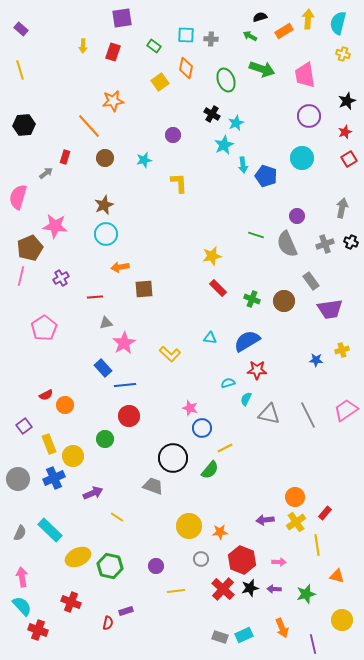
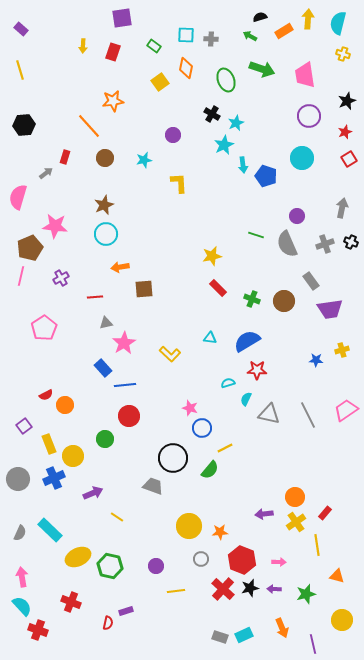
purple arrow at (265, 520): moved 1 px left, 6 px up
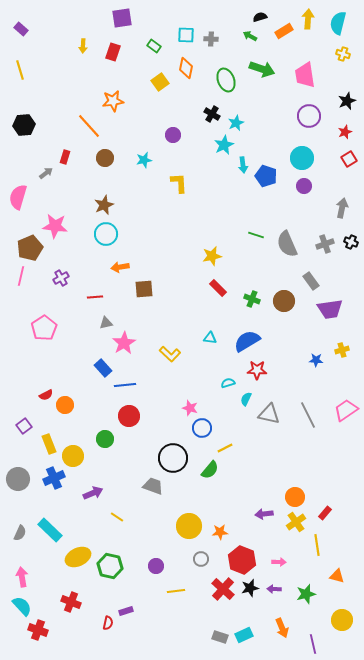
purple circle at (297, 216): moved 7 px right, 30 px up
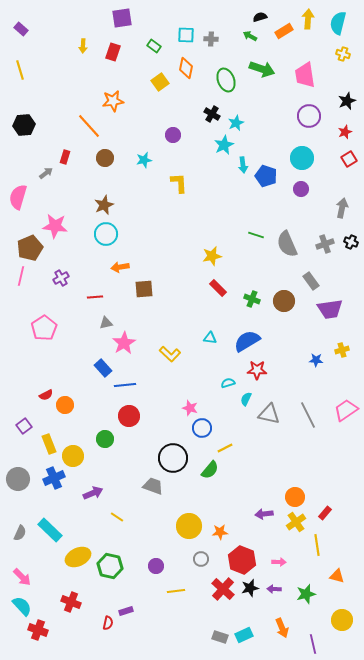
purple circle at (304, 186): moved 3 px left, 3 px down
pink arrow at (22, 577): rotated 144 degrees clockwise
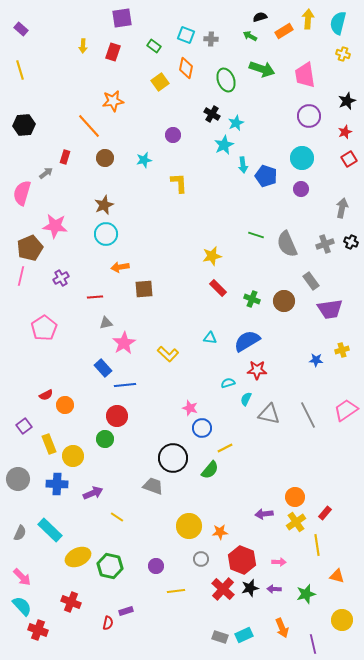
cyan square at (186, 35): rotated 18 degrees clockwise
pink semicircle at (18, 197): moved 4 px right, 4 px up
yellow L-shape at (170, 354): moved 2 px left
red circle at (129, 416): moved 12 px left
blue cross at (54, 478): moved 3 px right, 6 px down; rotated 25 degrees clockwise
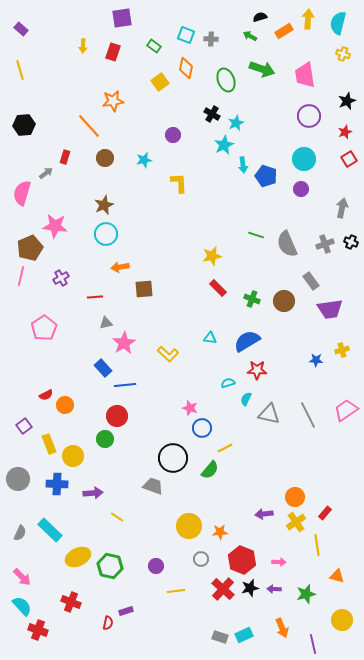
cyan circle at (302, 158): moved 2 px right, 1 px down
purple arrow at (93, 493): rotated 18 degrees clockwise
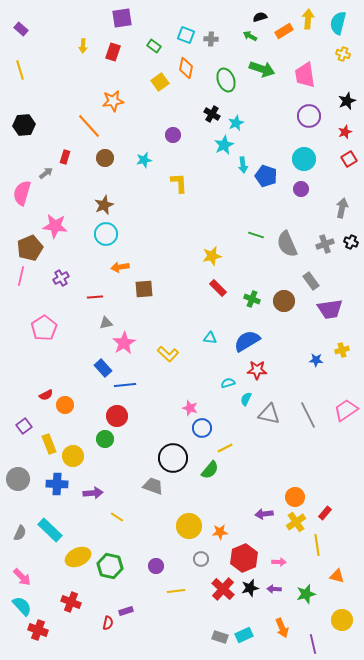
red hexagon at (242, 560): moved 2 px right, 2 px up; rotated 16 degrees clockwise
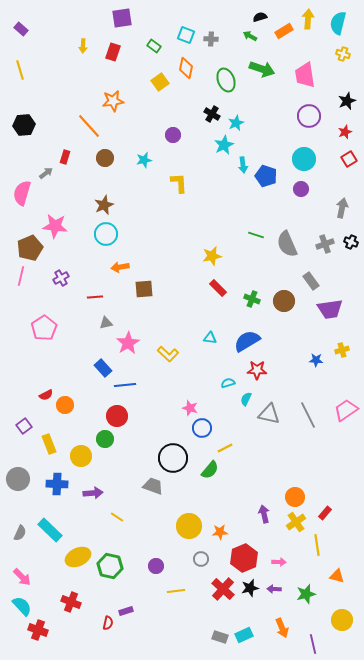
pink star at (124, 343): moved 4 px right
yellow circle at (73, 456): moved 8 px right
purple arrow at (264, 514): rotated 84 degrees clockwise
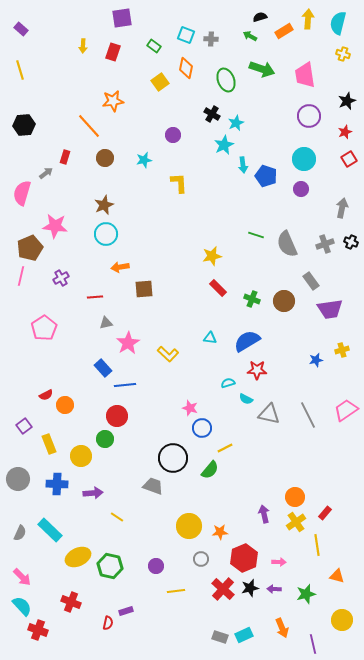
blue star at (316, 360): rotated 16 degrees counterclockwise
cyan semicircle at (246, 399): rotated 88 degrees counterclockwise
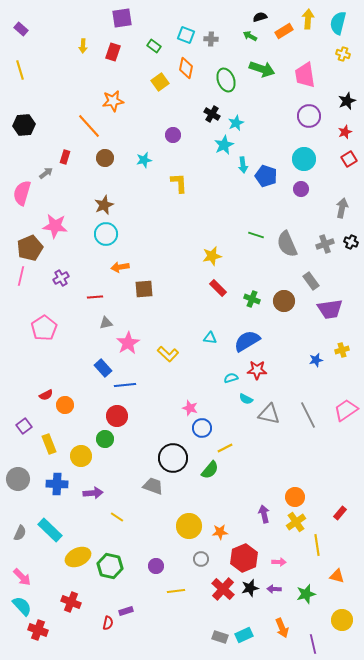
cyan semicircle at (228, 383): moved 3 px right, 5 px up
red rectangle at (325, 513): moved 15 px right
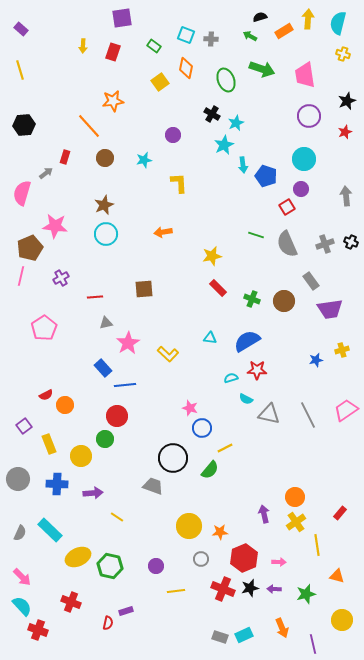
red square at (349, 159): moved 62 px left, 48 px down
gray arrow at (342, 208): moved 4 px right, 12 px up; rotated 18 degrees counterclockwise
orange arrow at (120, 267): moved 43 px right, 35 px up
red cross at (223, 589): rotated 20 degrees counterclockwise
